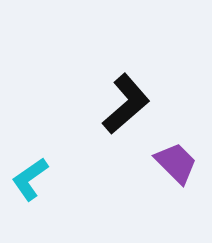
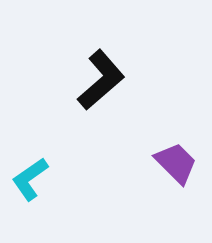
black L-shape: moved 25 px left, 24 px up
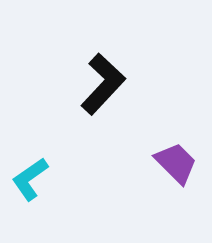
black L-shape: moved 2 px right, 4 px down; rotated 6 degrees counterclockwise
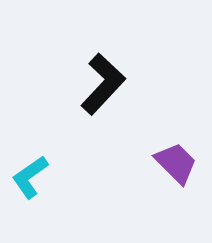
cyan L-shape: moved 2 px up
